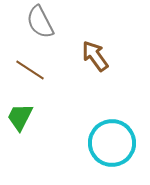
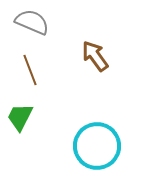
gray semicircle: moved 8 px left; rotated 140 degrees clockwise
brown line: rotated 36 degrees clockwise
cyan circle: moved 15 px left, 3 px down
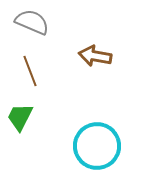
brown arrow: rotated 44 degrees counterclockwise
brown line: moved 1 px down
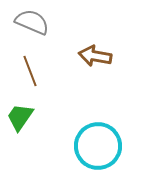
green trapezoid: rotated 8 degrees clockwise
cyan circle: moved 1 px right
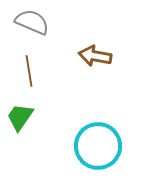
brown line: moved 1 px left; rotated 12 degrees clockwise
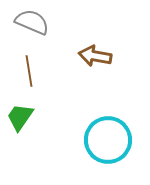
cyan circle: moved 10 px right, 6 px up
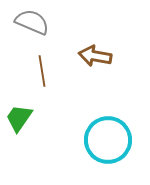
brown line: moved 13 px right
green trapezoid: moved 1 px left, 1 px down
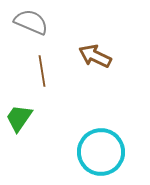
gray semicircle: moved 1 px left
brown arrow: rotated 16 degrees clockwise
cyan circle: moved 7 px left, 12 px down
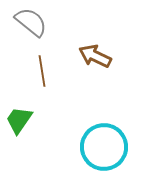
gray semicircle: rotated 16 degrees clockwise
green trapezoid: moved 2 px down
cyan circle: moved 3 px right, 5 px up
